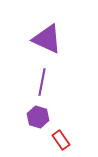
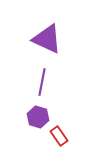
red rectangle: moved 2 px left, 4 px up
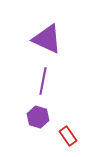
purple line: moved 1 px right, 1 px up
red rectangle: moved 9 px right
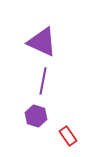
purple triangle: moved 5 px left, 3 px down
purple hexagon: moved 2 px left, 1 px up
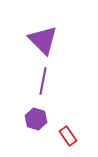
purple triangle: moved 1 px right, 2 px up; rotated 20 degrees clockwise
purple hexagon: moved 3 px down
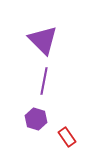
purple line: moved 1 px right
red rectangle: moved 1 px left, 1 px down
